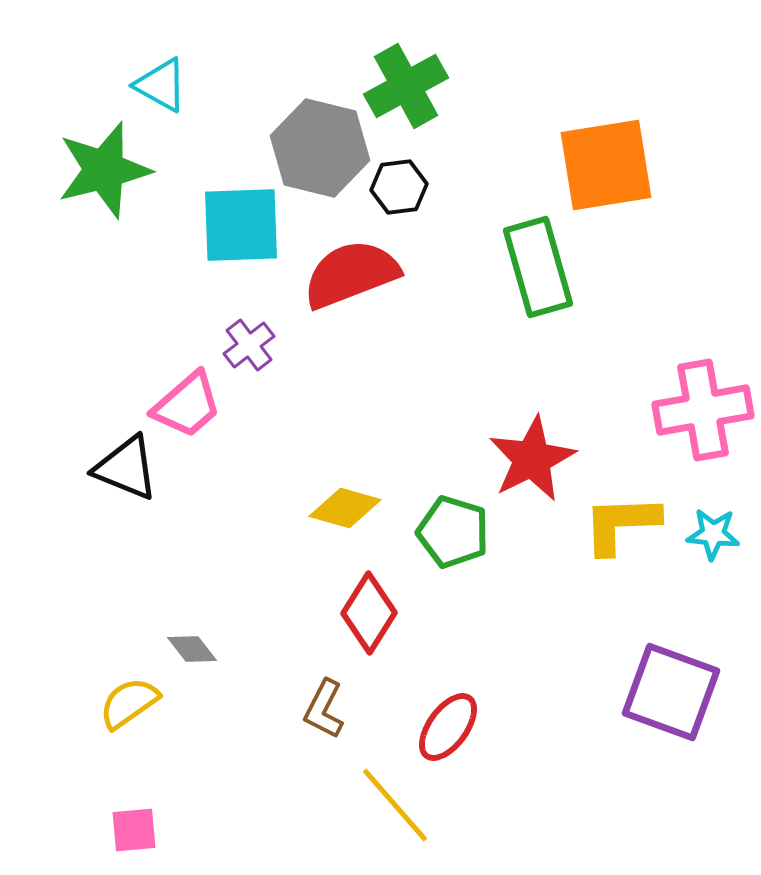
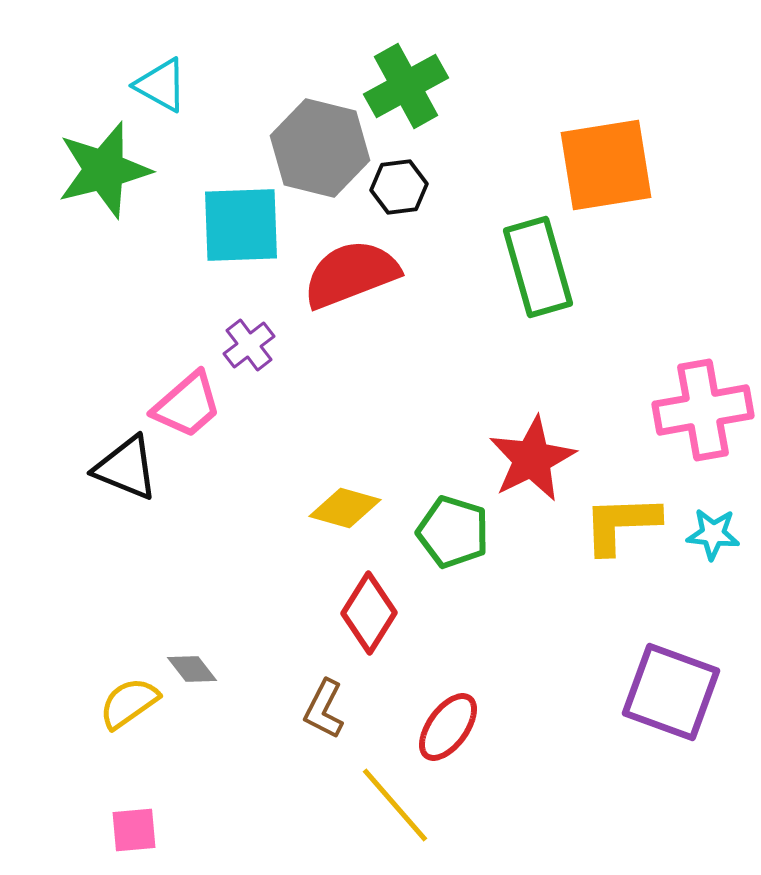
gray diamond: moved 20 px down
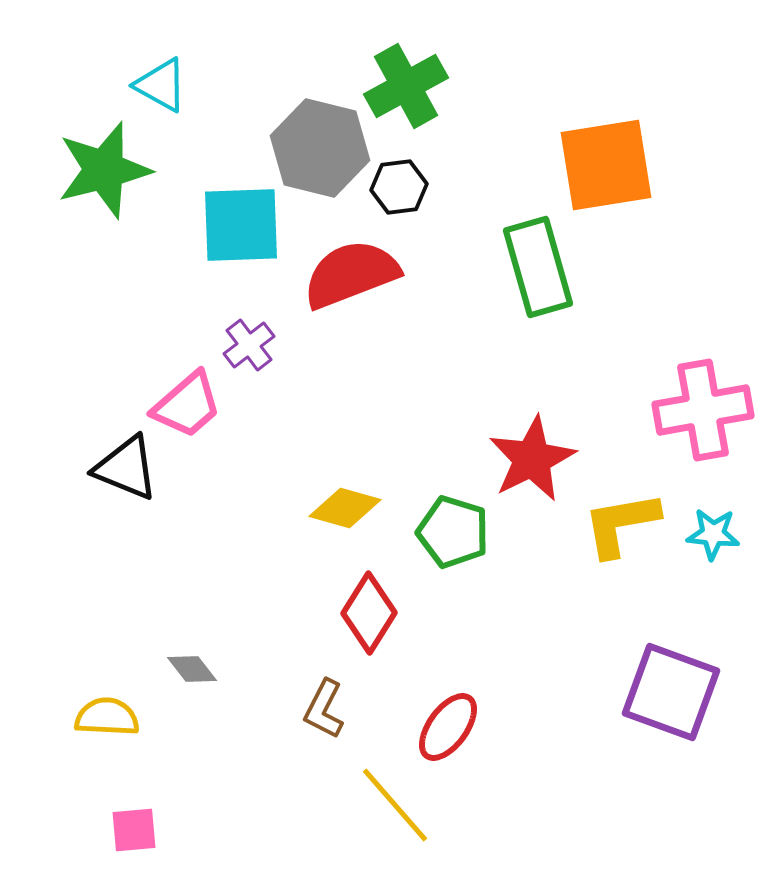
yellow L-shape: rotated 8 degrees counterclockwise
yellow semicircle: moved 22 px left, 14 px down; rotated 38 degrees clockwise
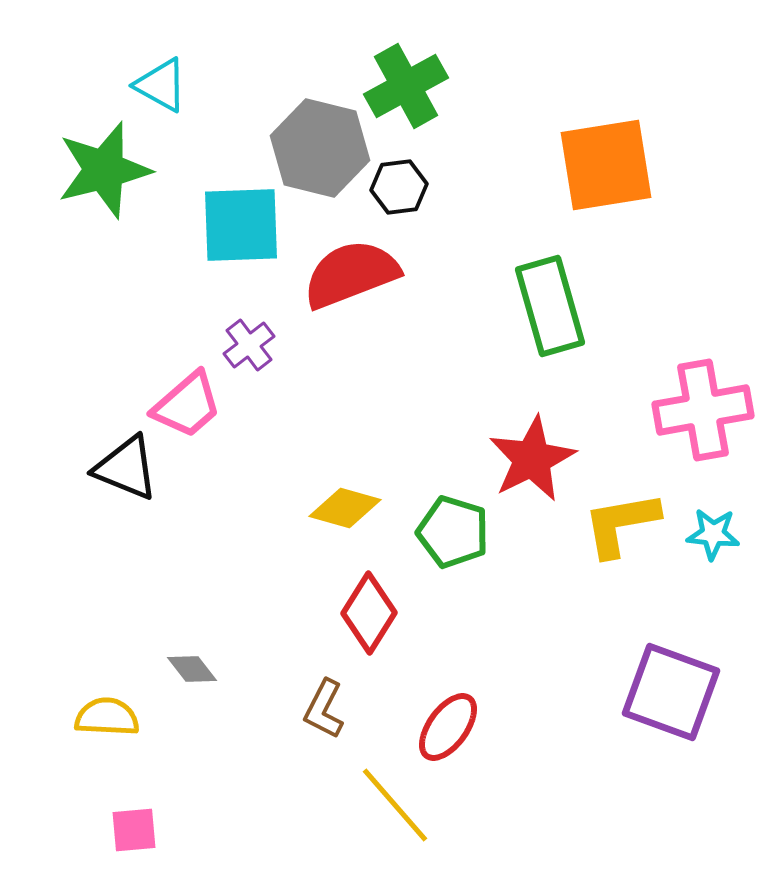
green rectangle: moved 12 px right, 39 px down
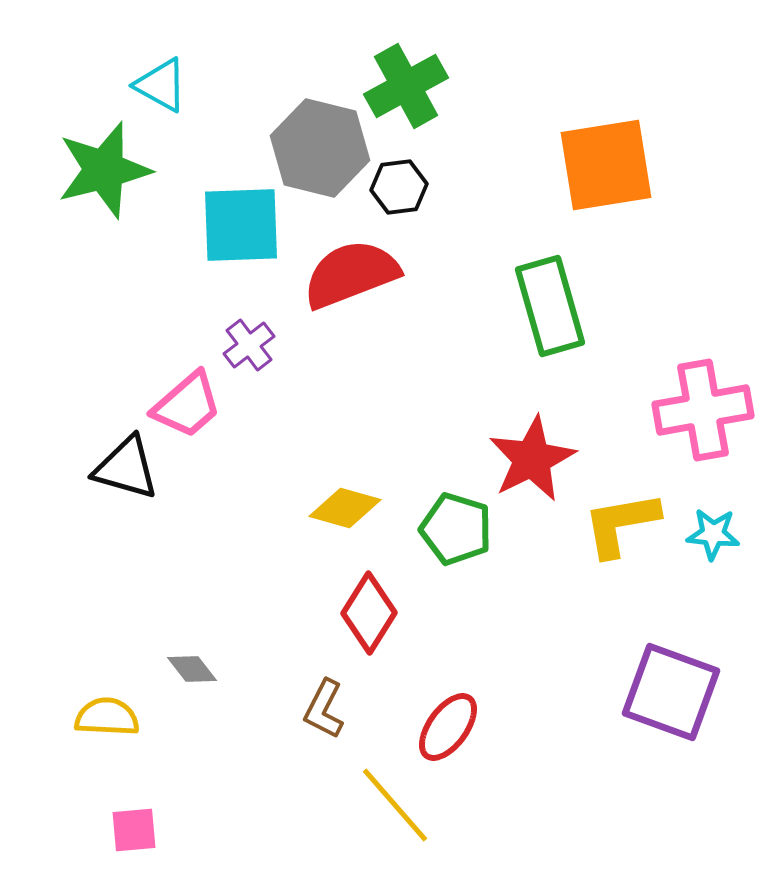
black triangle: rotated 6 degrees counterclockwise
green pentagon: moved 3 px right, 3 px up
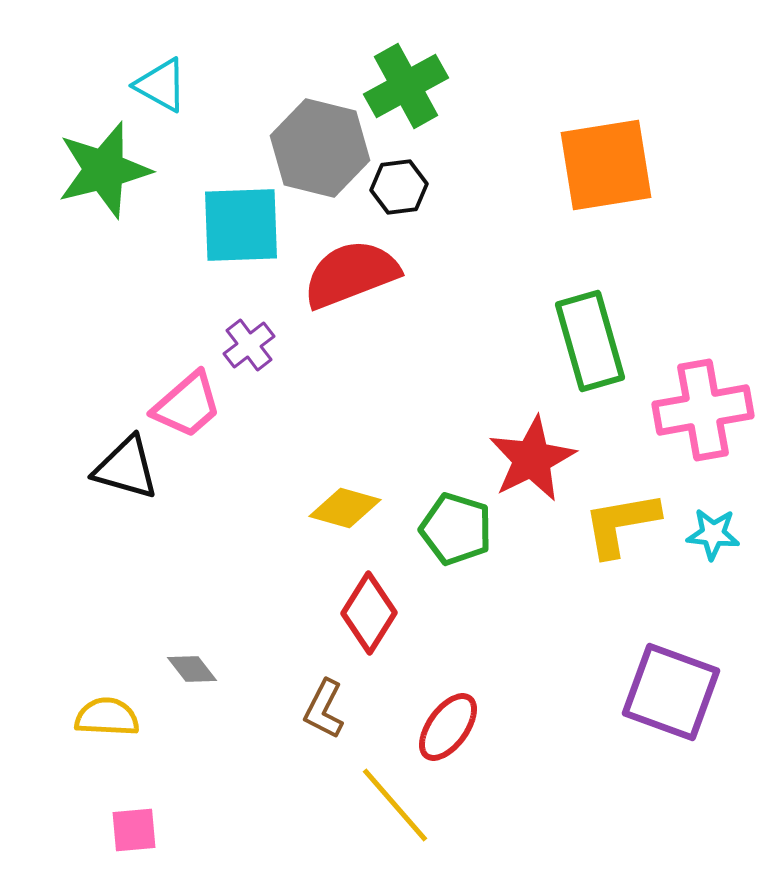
green rectangle: moved 40 px right, 35 px down
